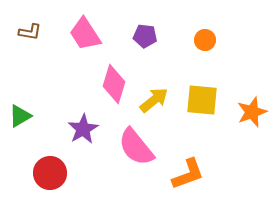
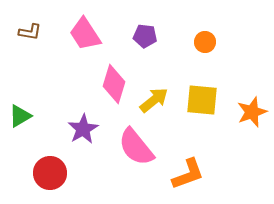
orange circle: moved 2 px down
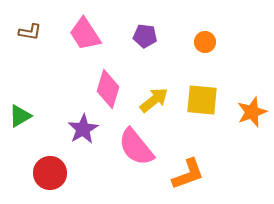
pink diamond: moved 6 px left, 5 px down
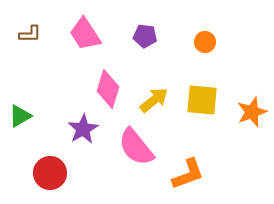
brown L-shape: moved 2 px down; rotated 10 degrees counterclockwise
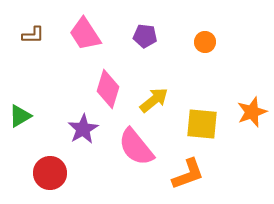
brown L-shape: moved 3 px right, 1 px down
yellow square: moved 24 px down
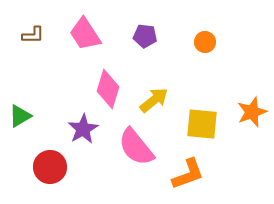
red circle: moved 6 px up
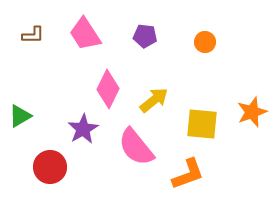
pink diamond: rotated 9 degrees clockwise
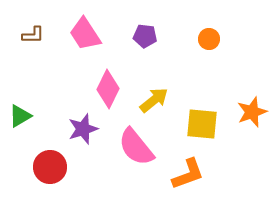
orange circle: moved 4 px right, 3 px up
purple star: rotated 12 degrees clockwise
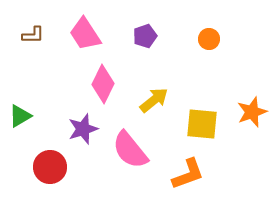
purple pentagon: rotated 25 degrees counterclockwise
pink diamond: moved 5 px left, 5 px up
pink semicircle: moved 6 px left, 3 px down
